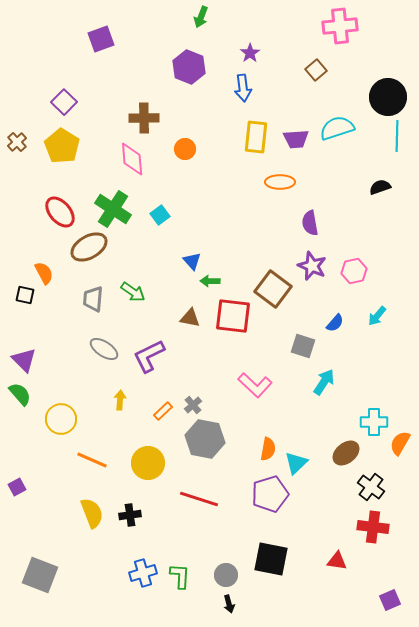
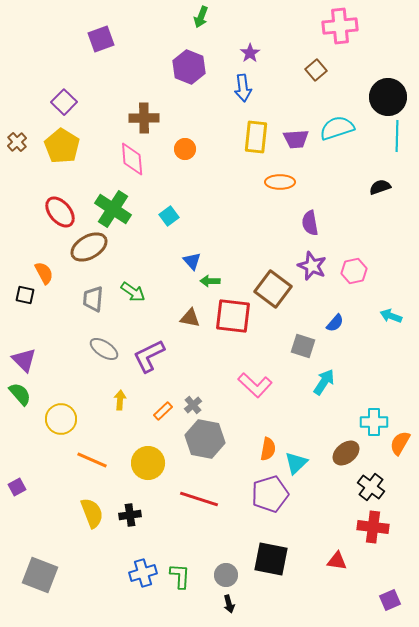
cyan square at (160, 215): moved 9 px right, 1 px down
cyan arrow at (377, 316): moved 14 px right; rotated 70 degrees clockwise
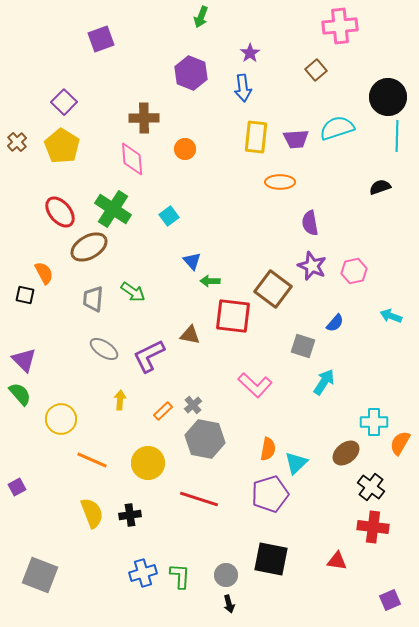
purple hexagon at (189, 67): moved 2 px right, 6 px down
brown triangle at (190, 318): moved 17 px down
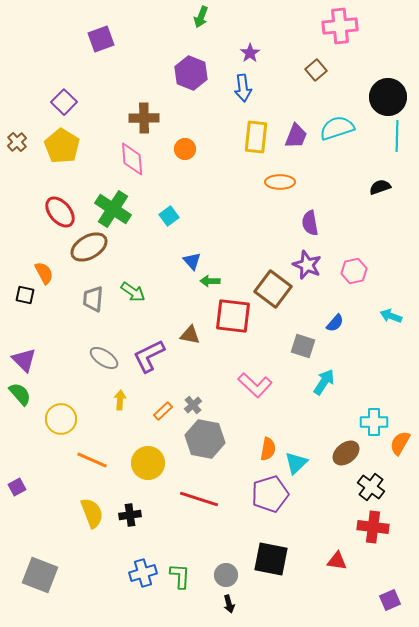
purple trapezoid at (296, 139): moved 3 px up; rotated 64 degrees counterclockwise
purple star at (312, 266): moved 5 px left, 1 px up
gray ellipse at (104, 349): moved 9 px down
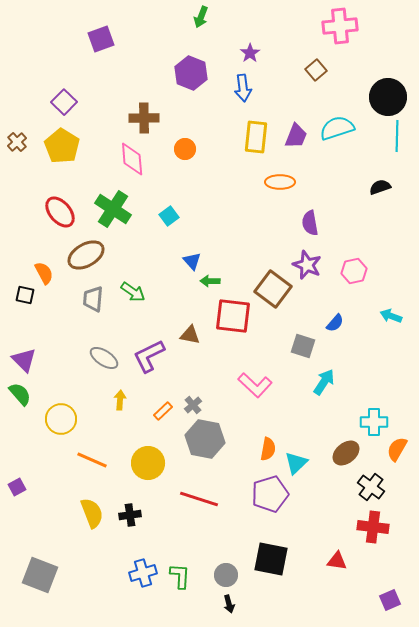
brown ellipse at (89, 247): moved 3 px left, 8 px down
orange semicircle at (400, 443): moved 3 px left, 6 px down
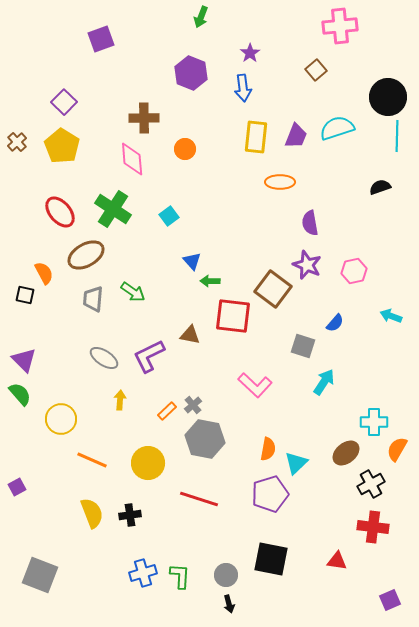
orange rectangle at (163, 411): moved 4 px right
black cross at (371, 487): moved 3 px up; rotated 24 degrees clockwise
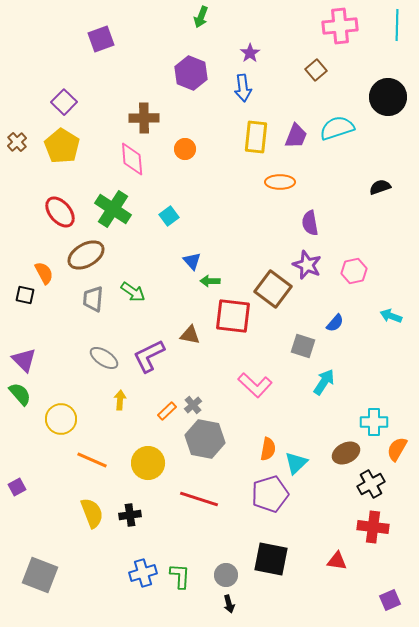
cyan line at (397, 136): moved 111 px up
brown ellipse at (346, 453): rotated 12 degrees clockwise
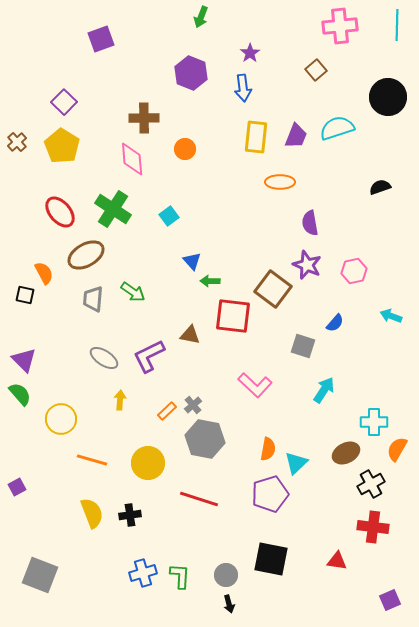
cyan arrow at (324, 382): moved 8 px down
orange line at (92, 460): rotated 8 degrees counterclockwise
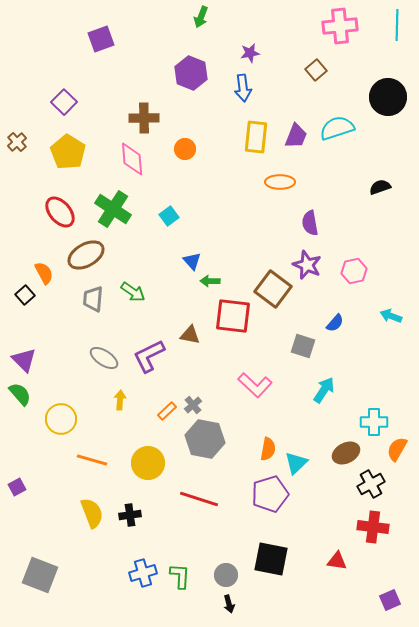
purple star at (250, 53): rotated 24 degrees clockwise
yellow pentagon at (62, 146): moved 6 px right, 6 px down
black square at (25, 295): rotated 36 degrees clockwise
